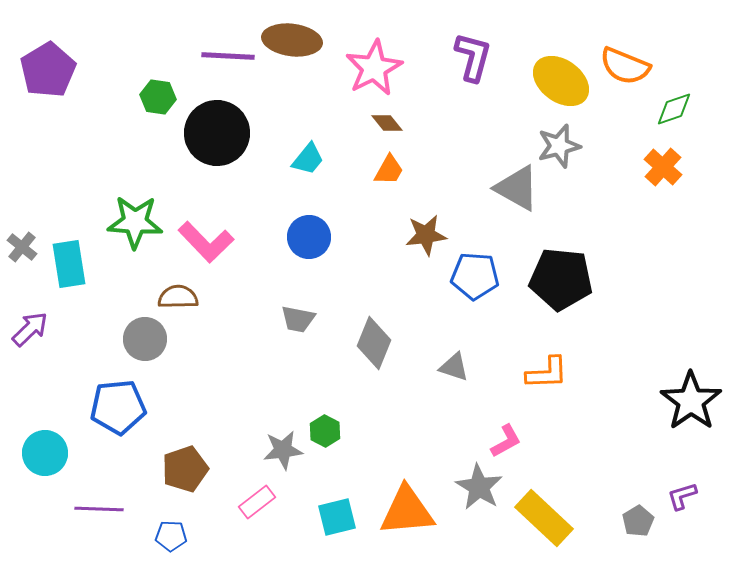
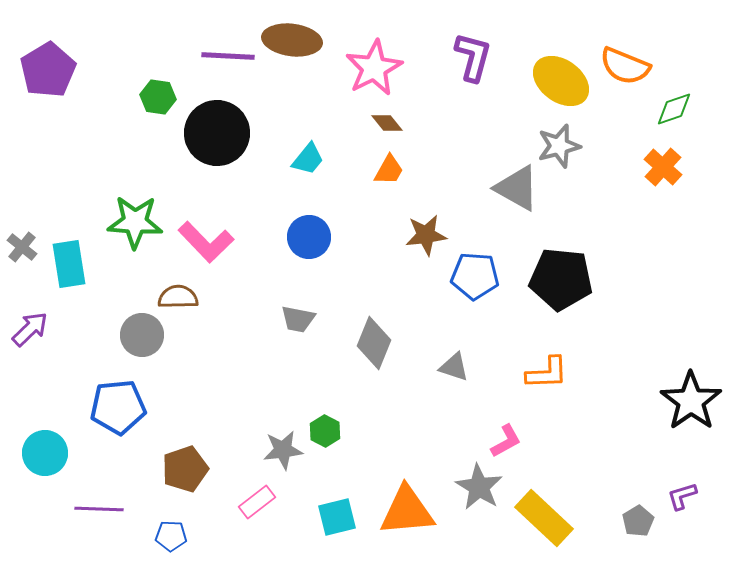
gray circle at (145, 339): moved 3 px left, 4 px up
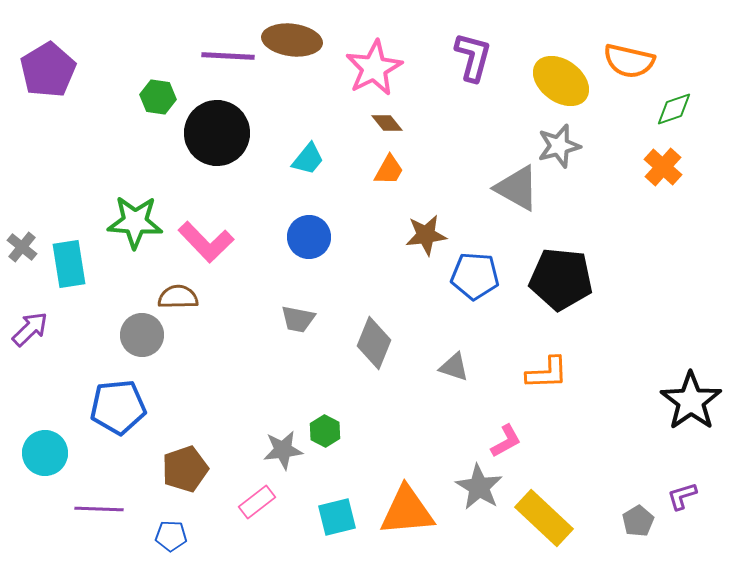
orange semicircle at (625, 66): moved 4 px right, 5 px up; rotated 9 degrees counterclockwise
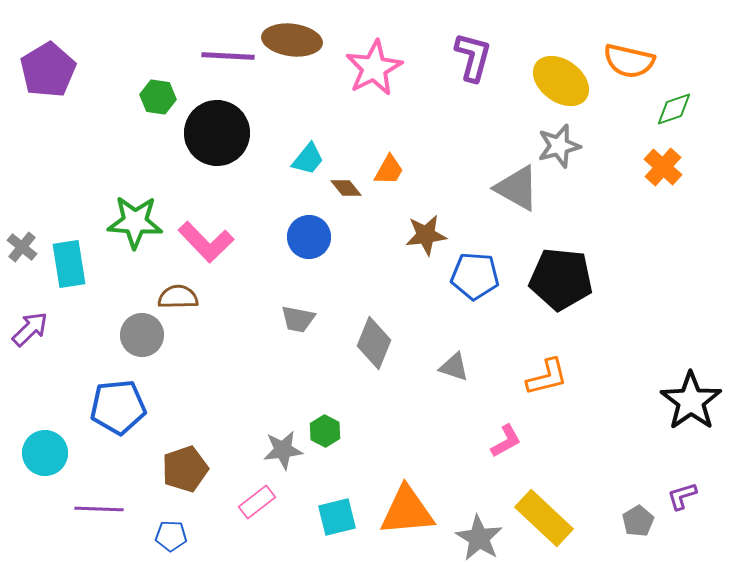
brown diamond at (387, 123): moved 41 px left, 65 px down
orange L-shape at (547, 373): moved 4 px down; rotated 12 degrees counterclockwise
gray star at (479, 487): moved 51 px down
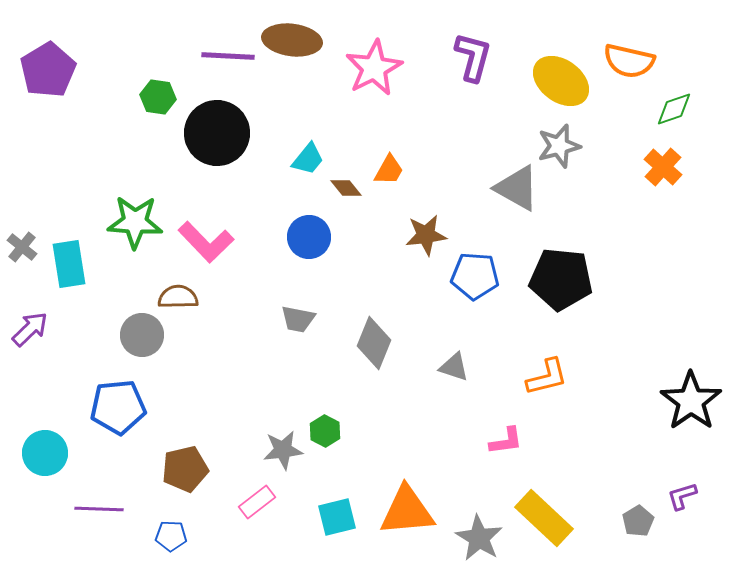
pink L-shape at (506, 441): rotated 21 degrees clockwise
brown pentagon at (185, 469): rotated 6 degrees clockwise
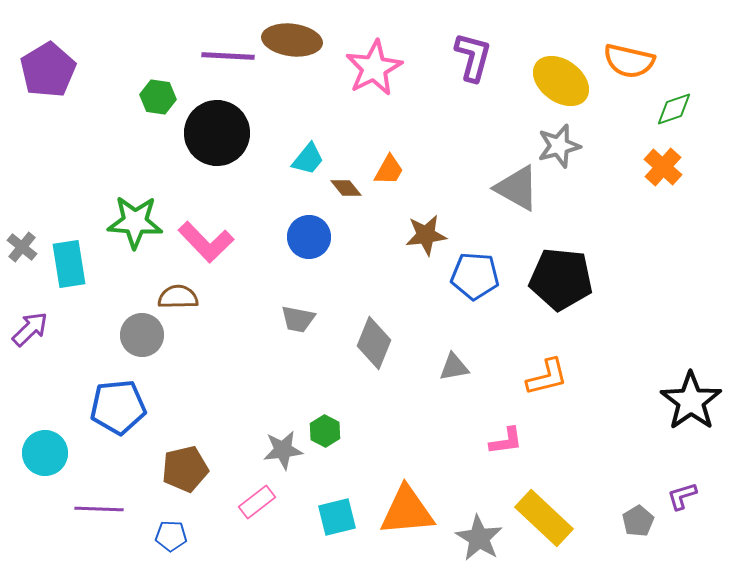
gray triangle at (454, 367): rotated 28 degrees counterclockwise
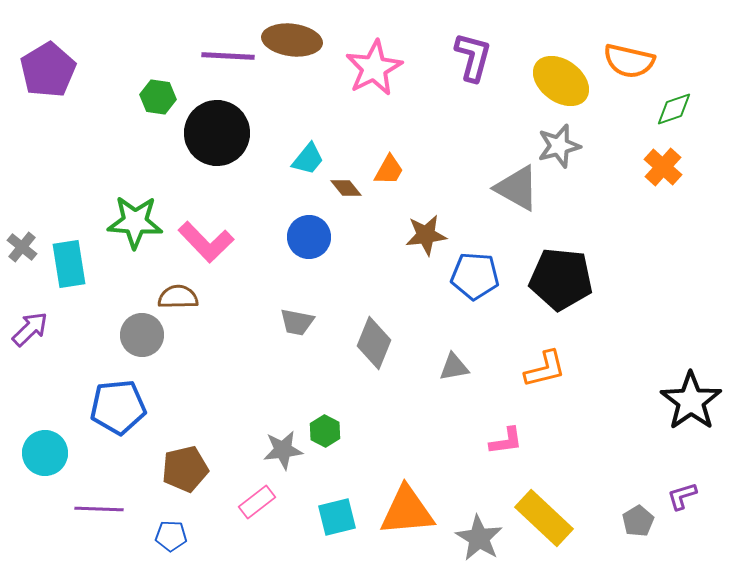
gray trapezoid at (298, 319): moved 1 px left, 3 px down
orange L-shape at (547, 377): moved 2 px left, 8 px up
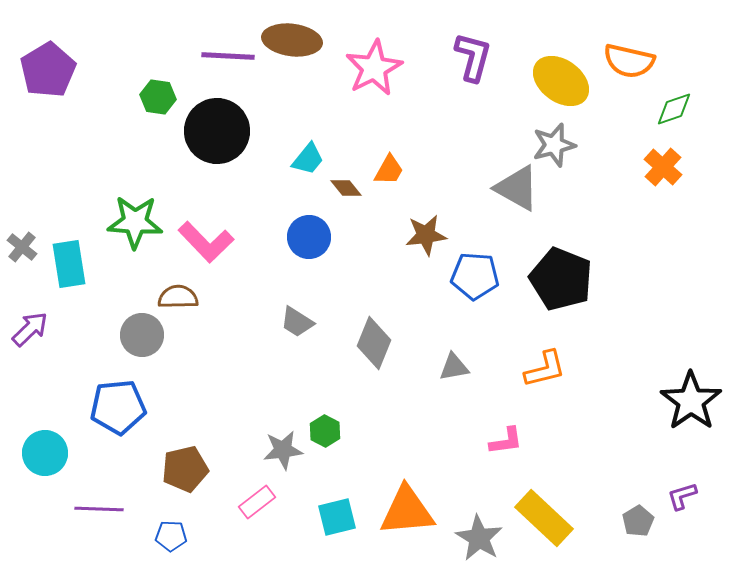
black circle at (217, 133): moved 2 px up
gray star at (559, 146): moved 5 px left, 1 px up
black pentagon at (561, 279): rotated 16 degrees clockwise
gray trapezoid at (297, 322): rotated 21 degrees clockwise
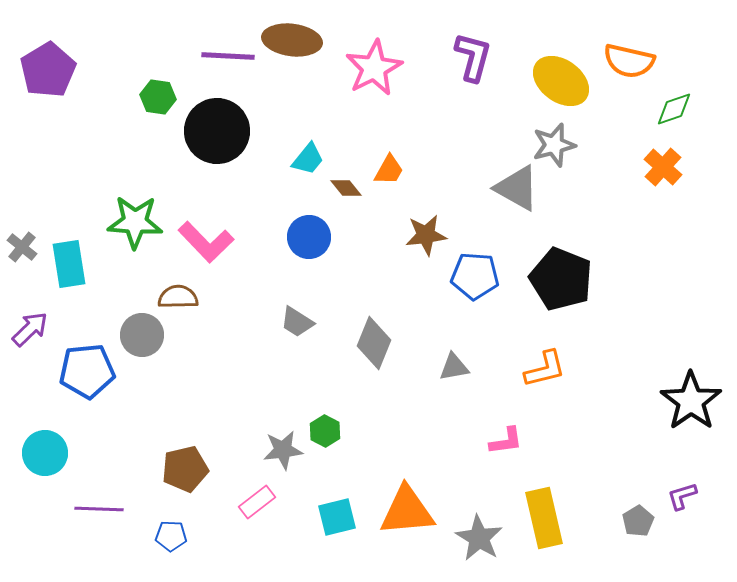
blue pentagon at (118, 407): moved 31 px left, 36 px up
yellow rectangle at (544, 518): rotated 34 degrees clockwise
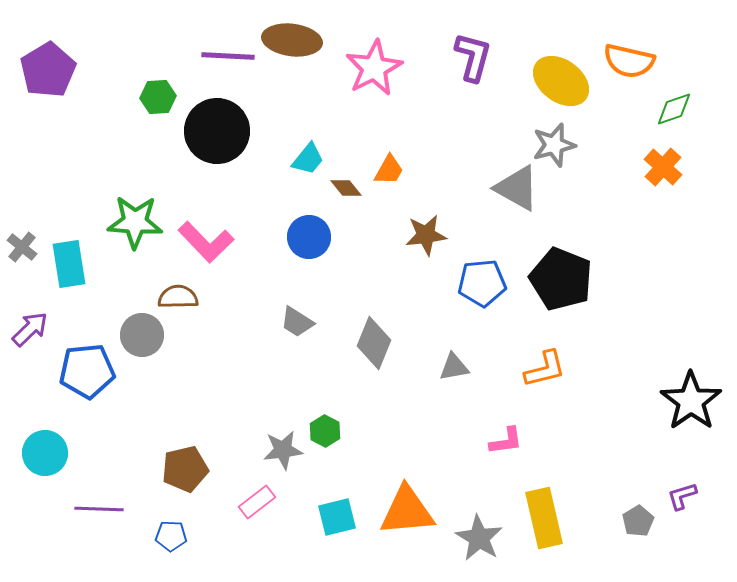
green hexagon at (158, 97): rotated 12 degrees counterclockwise
blue pentagon at (475, 276): moved 7 px right, 7 px down; rotated 9 degrees counterclockwise
